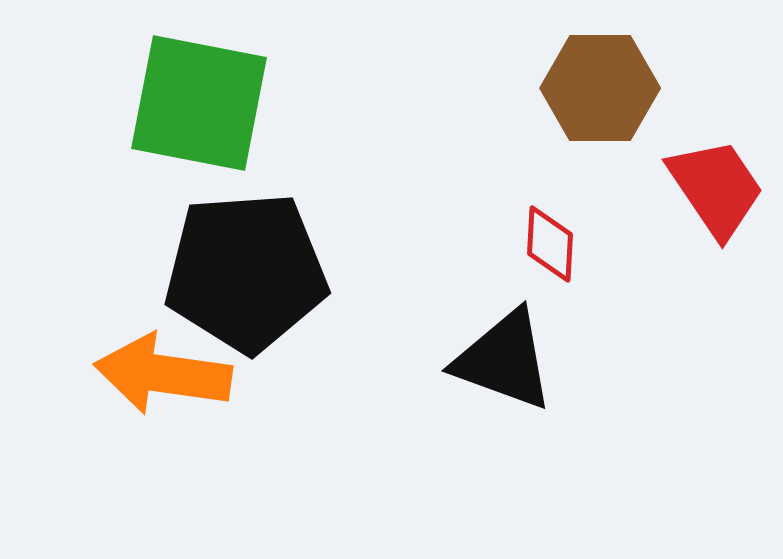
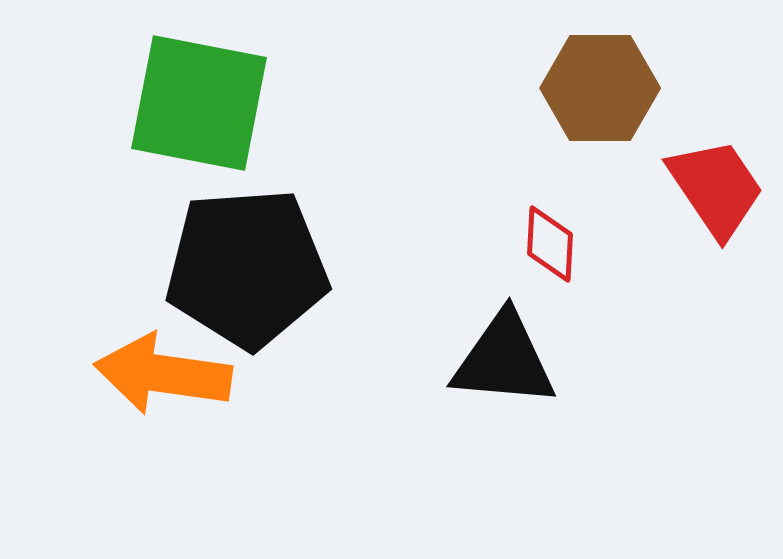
black pentagon: moved 1 px right, 4 px up
black triangle: rotated 15 degrees counterclockwise
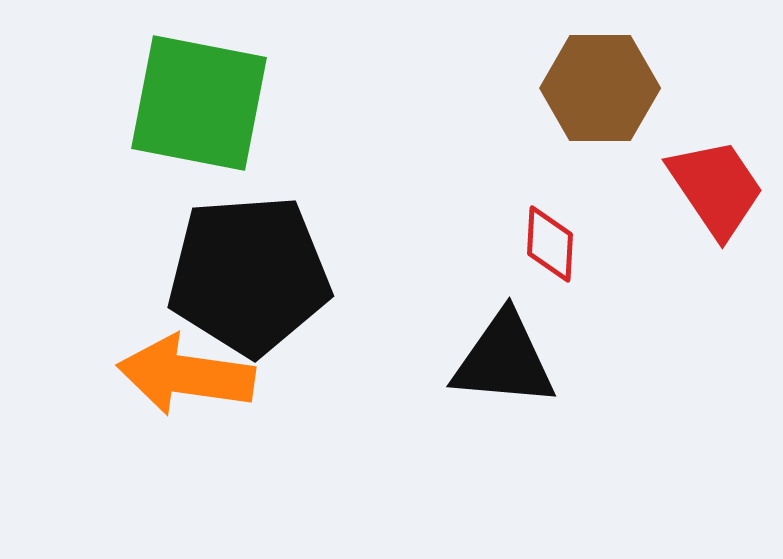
black pentagon: moved 2 px right, 7 px down
orange arrow: moved 23 px right, 1 px down
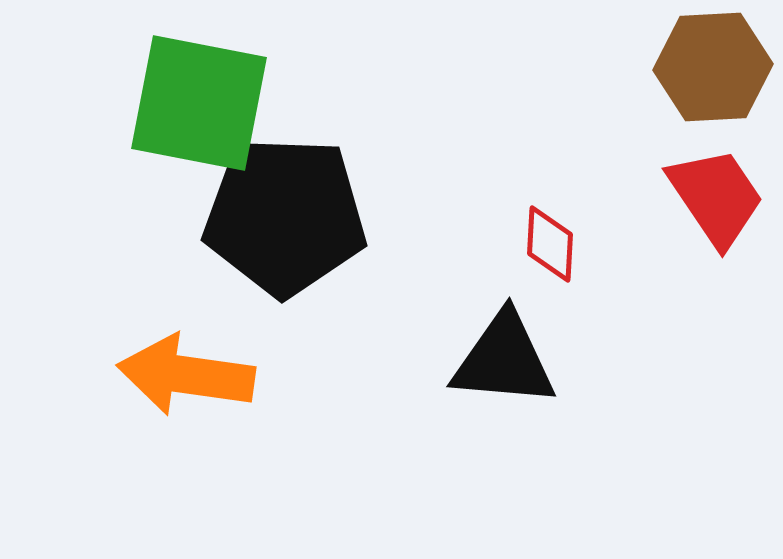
brown hexagon: moved 113 px right, 21 px up; rotated 3 degrees counterclockwise
red trapezoid: moved 9 px down
black pentagon: moved 36 px right, 59 px up; rotated 6 degrees clockwise
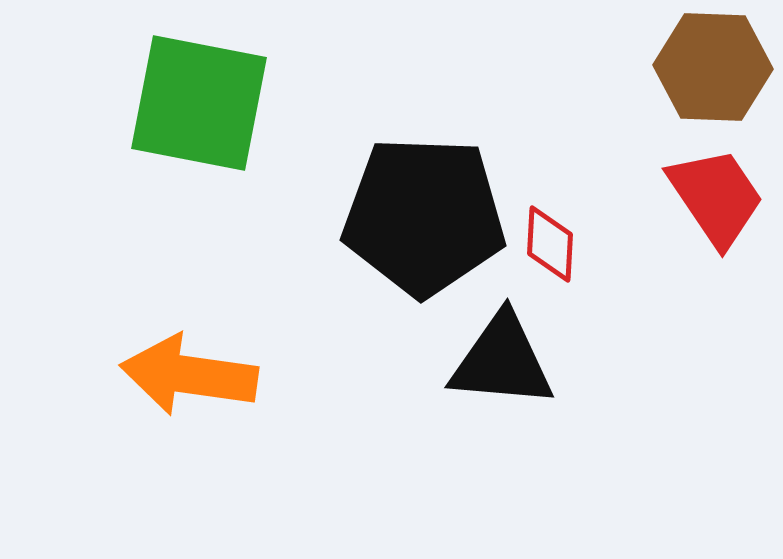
brown hexagon: rotated 5 degrees clockwise
black pentagon: moved 139 px right
black triangle: moved 2 px left, 1 px down
orange arrow: moved 3 px right
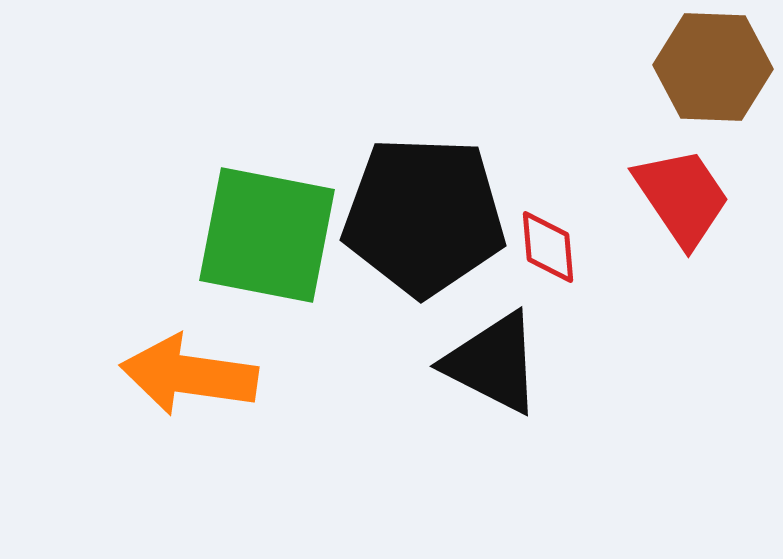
green square: moved 68 px right, 132 px down
red trapezoid: moved 34 px left
red diamond: moved 2 px left, 3 px down; rotated 8 degrees counterclockwise
black triangle: moved 9 px left, 2 px down; rotated 22 degrees clockwise
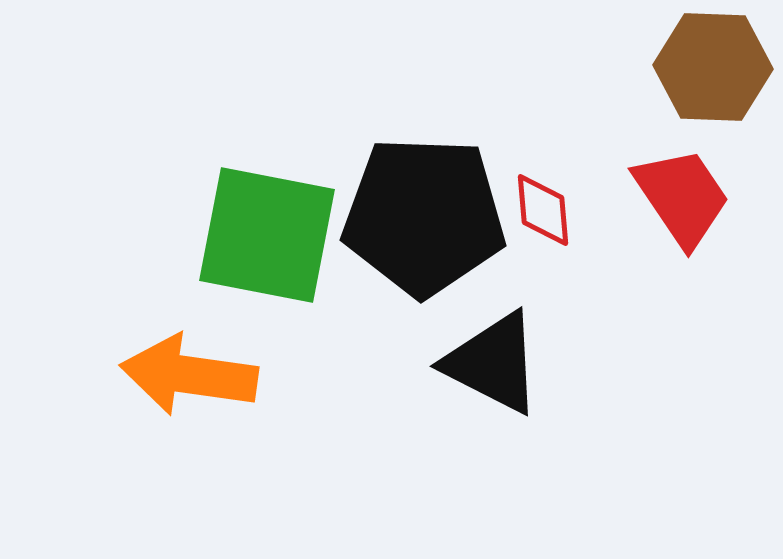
red diamond: moved 5 px left, 37 px up
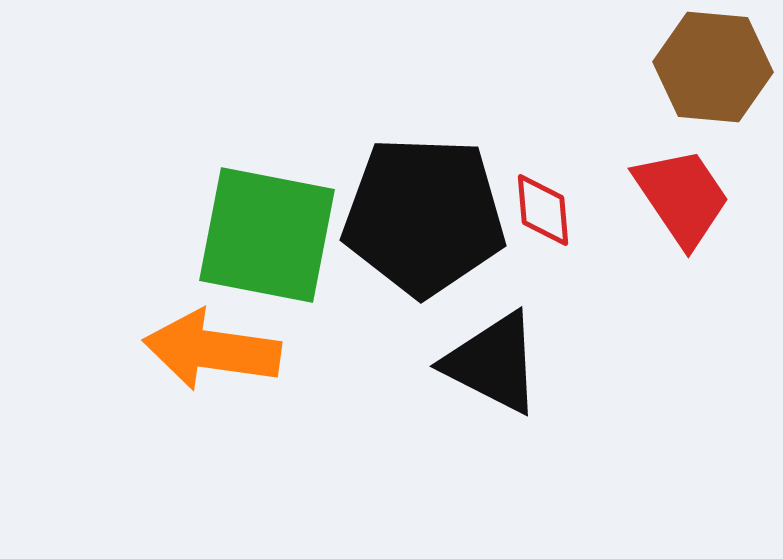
brown hexagon: rotated 3 degrees clockwise
orange arrow: moved 23 px right, 25 px up
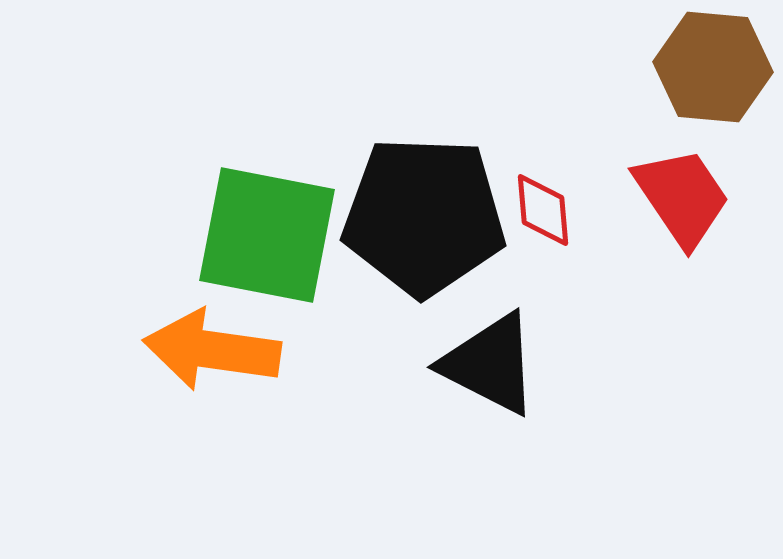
black triangle: moved 3 px left, 1 px down
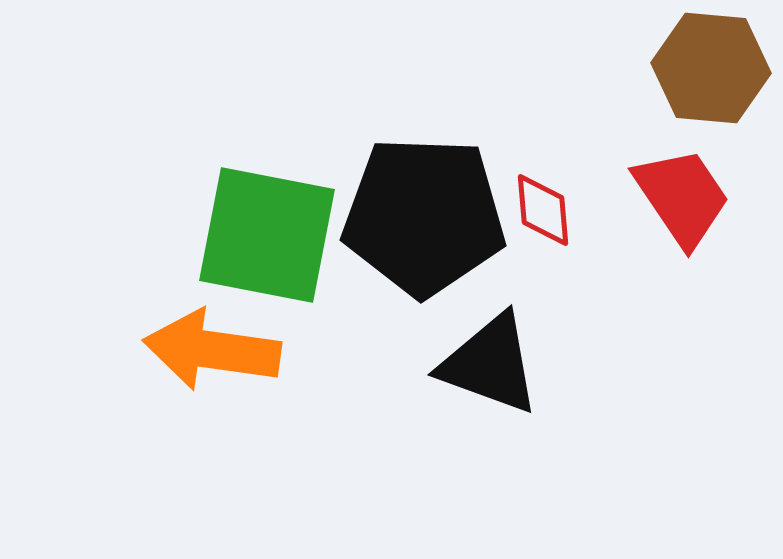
brown hexagon: moved 2 px left, 1 px down
black triangle: rotated 7 degrees counterclockwise
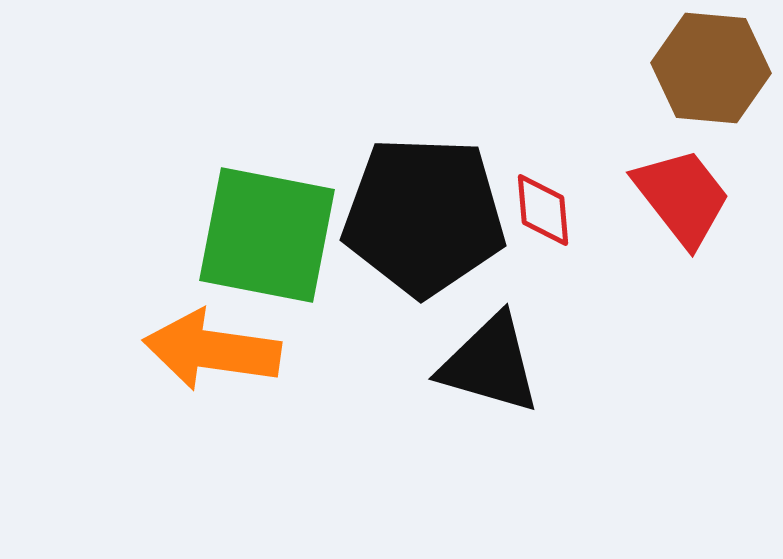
red trapezoid: rotated 4 degrees counterclockwise
black triangle: rotated 4 degrees counterclockwise
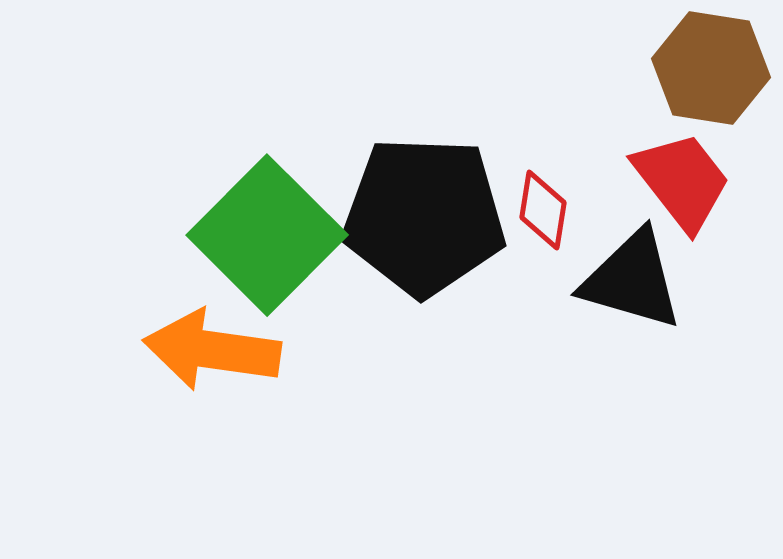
brown hexagon: rotated 4 degrees clockwise
red trapezoid: moved 16 px up
red diamond: rotated 14 degrees clockwise
green square: rotated 34 degrees clockwise
black triangle: moved 142 px right, 84 px up
